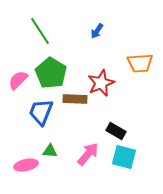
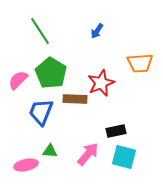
black rectangle: rotated 42 degrees counterclockwise
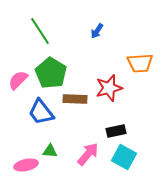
red star: moved 8 px right, 5 px down; rotated 8 degrees clockwise
blue trapezoid: rotated 60 degrees counterclockwise
cyan square: rotated 15 degrees clockwise
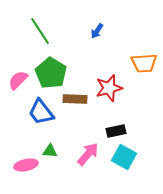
orange trapezoid: moved 4 px right
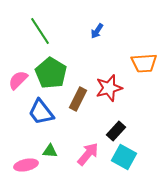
brown rectangle: moved 3 px right; rotated 65 degrees counterclockwise
black rectangle: rotated 36 degrees counterclockwise
